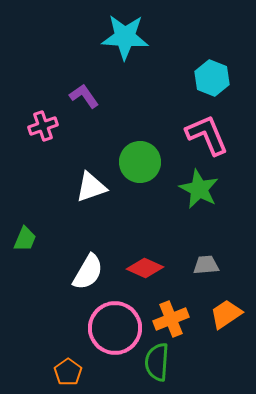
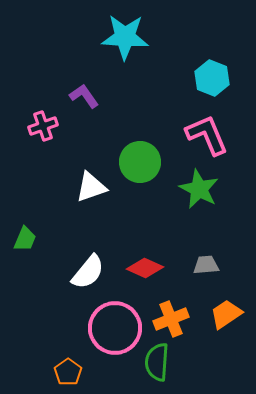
white semicircle: rotated 9 degrees clockwise
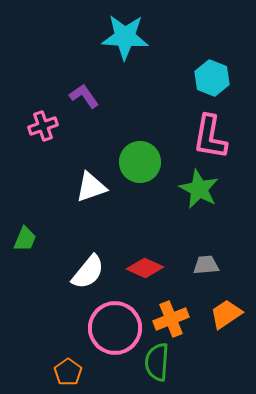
pink L-shape: moved 3 px right, 2 px down; rotated 147 degrees counterclockwise
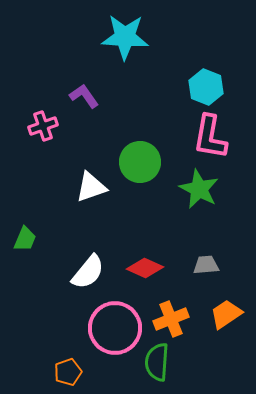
cyan hexagon: moved 6 px left, 9 px down
orange pentagon: rotated 16 degrees clockwise
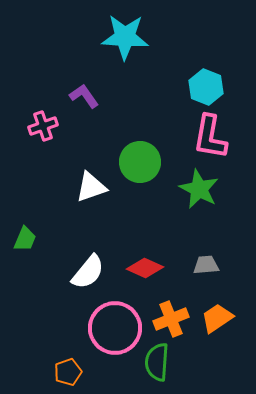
orange trapezoid: moved 9 px left, 4 px down
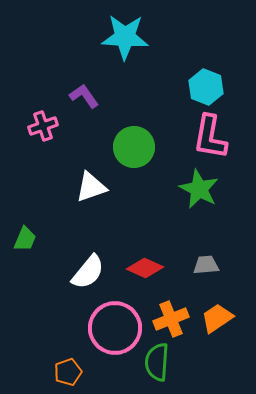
green circle: moved 6 px left, 15 px up
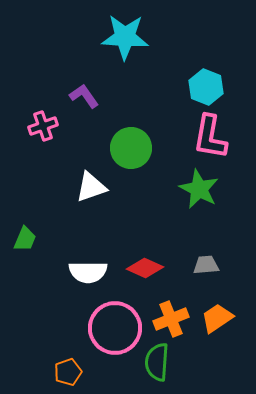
green circle: moved 3 px left, 1 px down
white semicircle: rotated 51 degrees clockwise
